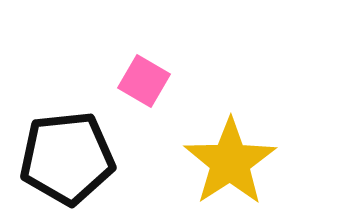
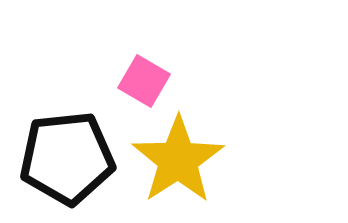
yellow star: moved 52 px left, 2 px up
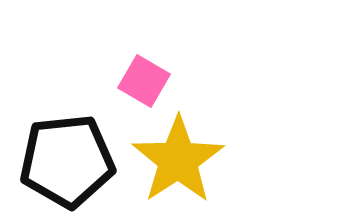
black pentagon: moved 3 px down
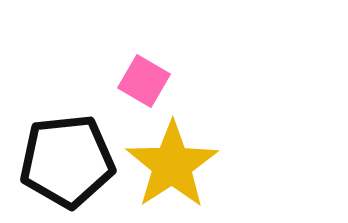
yellow star: moved 6 px left, 5 px down
